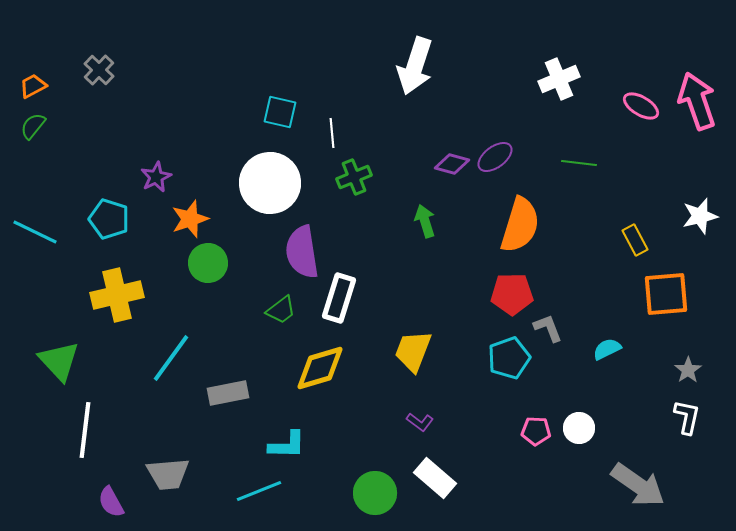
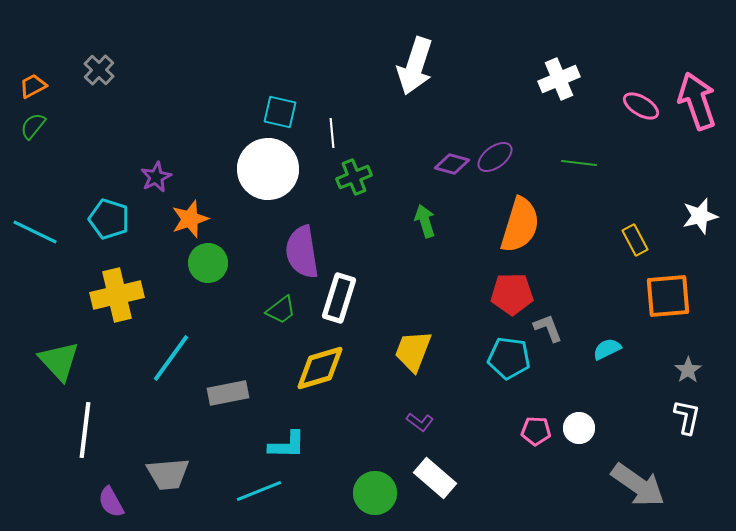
white circle at (270, 183): moved 2 px left, 14 px up
orange square at (666, 294): moved 2 px right, 2 px down
cyan pentagon at (509, 358): rotated 27 degrees clockwise
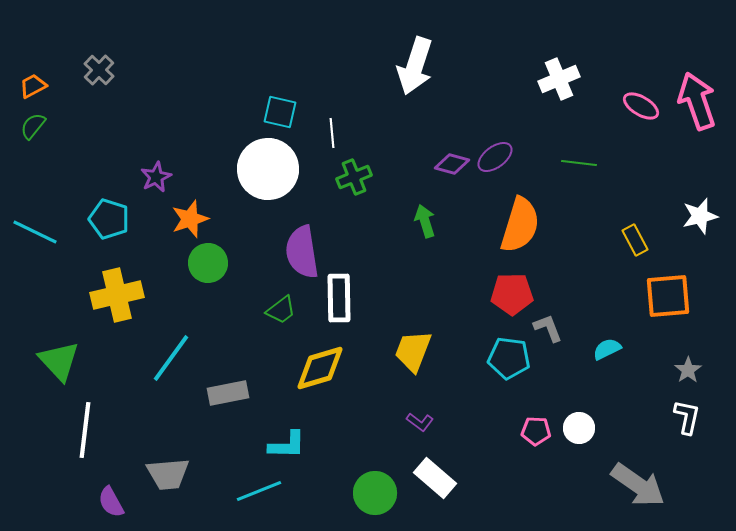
white rectangle at (339, 298): rotated 18 degrees counterclockwise
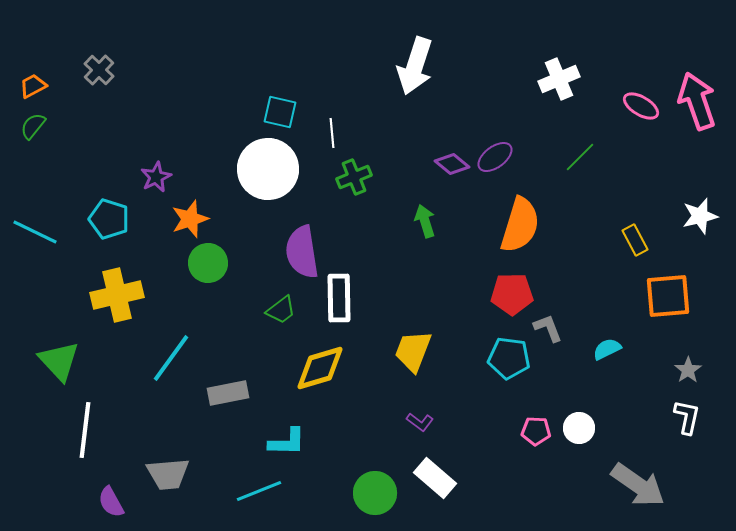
green line at (579, 163): moved 1 px right, 6 px up; rotated 52 degrees counterclockwise
purple diamond at (452, 164): rotated 24 degrees clockwise
cyan L-shape at (287, 445): moved 3 px up
